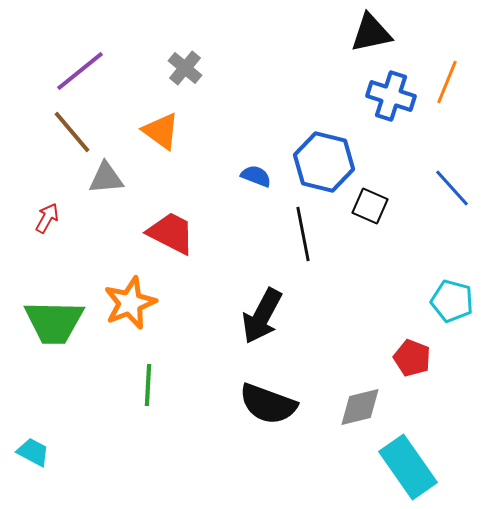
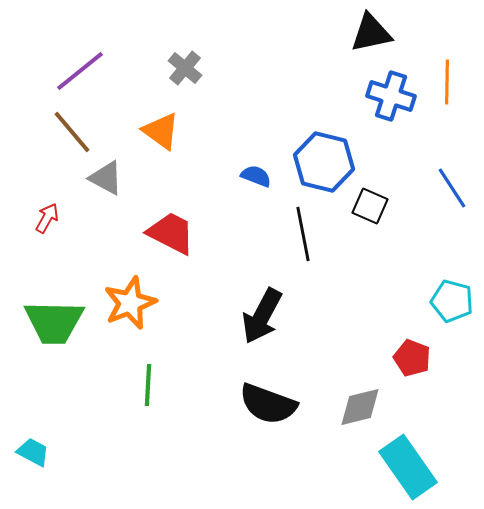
orange line: rotated 21 degrees counterclockwise
gray triangle: rotated 33 degrees clockwise
blue line: rotated 9 degrees clockwise
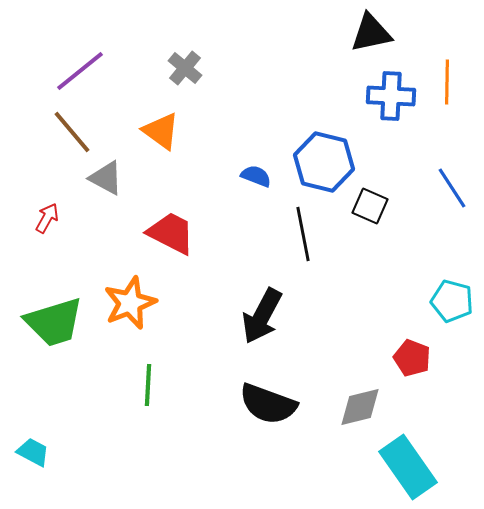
blue cross: rotated 15 degrees counterclockwise
green trapezoid: rotated 18 degrees counterclockwise
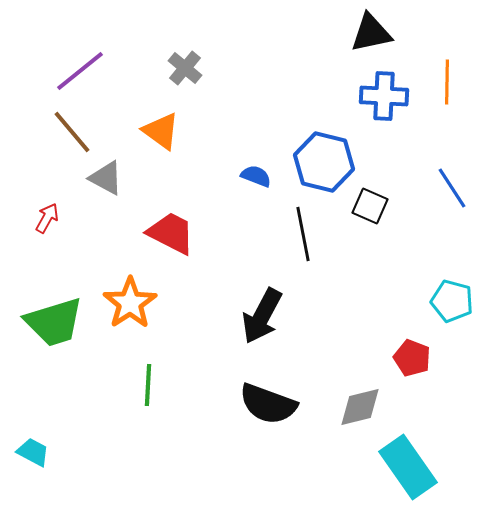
blue cross: moved 7 px left
orange star: rotated 12 degrees counterclockwise
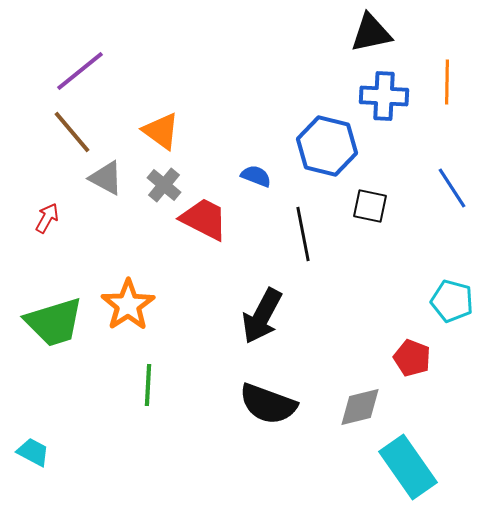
gray cross: moved 21 px left, 117 px down
blue hexagon: moved 3 px right, 16 px up
black square: rotated 12 degrees counterclockwise
red trapezoid: moved 33 px right, 14 px up
orange star: moved 2 px left, 2 px down
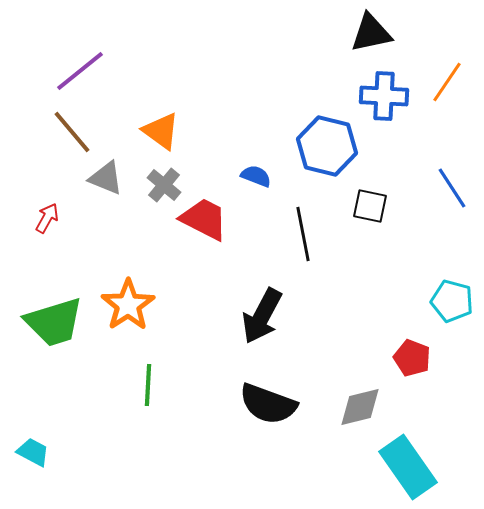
orange line: rotated 33 degrees clockwise
gray triangle: rotated 6 degrees counterclockwise
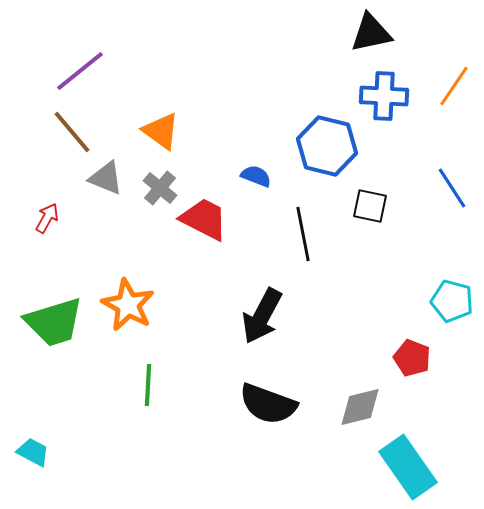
orange line: moved 7 px right, 4 px down
gray cross: moved 4 px left, 3 px down
orange star: rotated 10 degrees counterclockwise
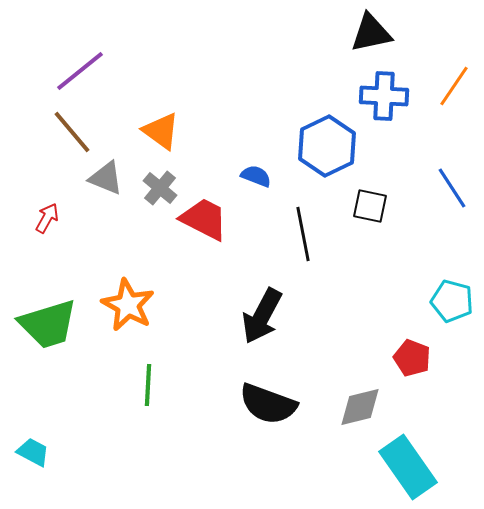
blue hexagon: rotated 20 degrees clockwise
green trapezoid: moved 6 px left, 2 px down
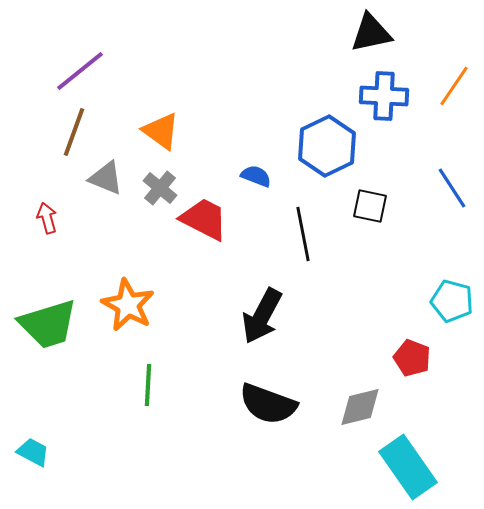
brown line: moved 2 px right; rotated 60 degrees clockwise
red arrow: rotated 44 degrees counterclockwise
